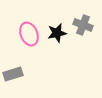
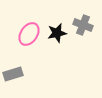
pink ellipse: rotated 55 degrees clockwise
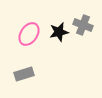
black star: moved 2 px right, 1 px up
gray rectangle: moved 11 px right
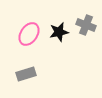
gray cross: moved 3 px right
gray rectangle: moved 2 px right
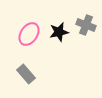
gray rectangle: rotated 66 degrees clockwise
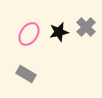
gray cross: moved 2 px down; rotated 24 degrees clockwise
gray rectangle: rotated 18 degrees counterclockwise
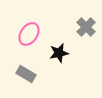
black star: moved 21 px down
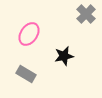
gray cross: moved 13 px up
black star: moved 5 px right, 3 px down
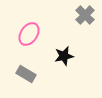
gray cross: moved 1 px left, 1 px down
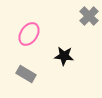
gray cross: moved 4 px right, 1 px down
black star: rotated 18 degrees clockwise
